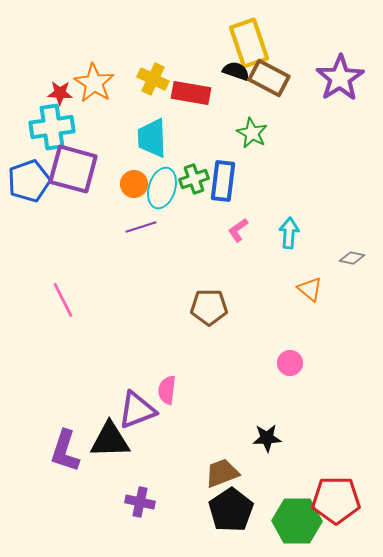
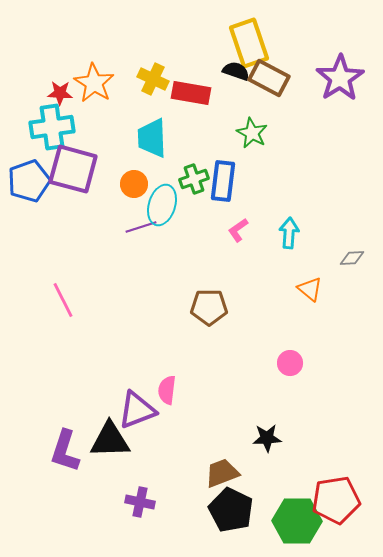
cyan ellipse: moved 17 px down
gray diamond: rotated 15 degrees counterclockwise
red pentagon: rotated 9 degrees counterclockwise
black pentagon: rotated 12 degrees counterclockwise
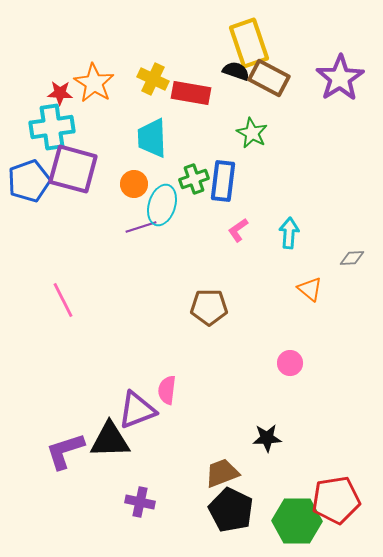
purple L-shape: rotated 54 degrees clockwise
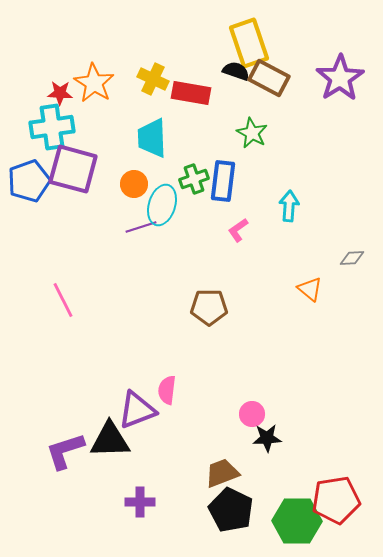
cyan arrow: moved 27 px up
pink circle: moved 38 px left, 51 px down
purple cross: rotated 12 degrees counterclockwise
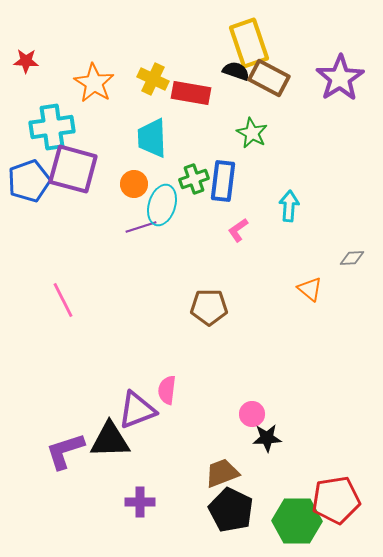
red star: moved 34 px left, 32 px up
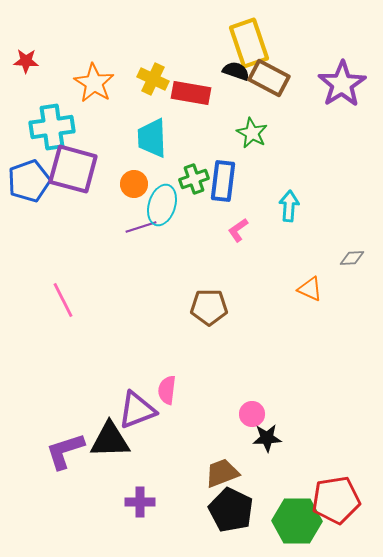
purple star: moved 2 px right, 6 px down
orange triangle: rotated 16 degrees counterclockwise
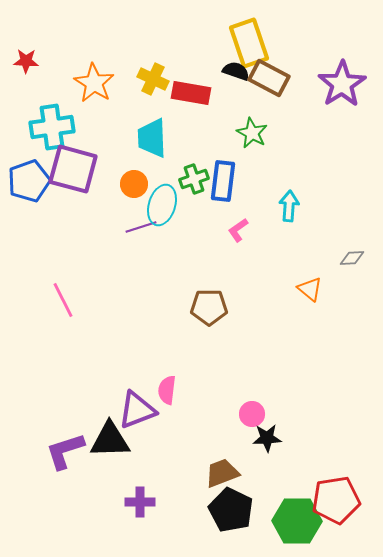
orange triangle: rotated 16 degrees clockwise
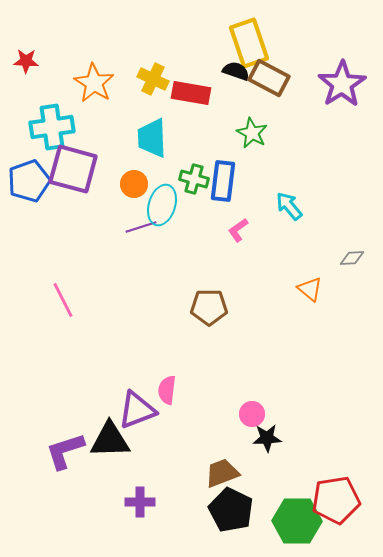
green cross: rotated 36 degrees clockwise
cyan arrow: rotated 44 degrees counterclockwise
